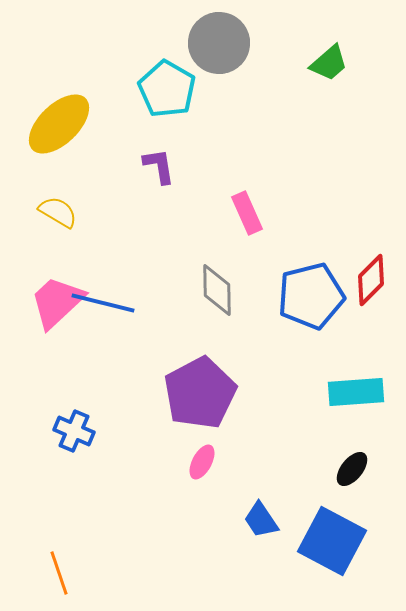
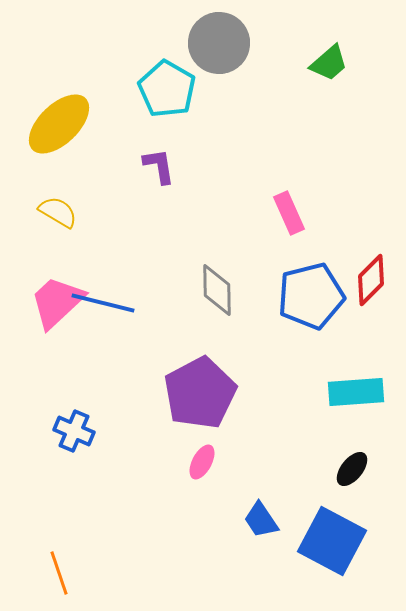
pink rectangle: moved 42 px right
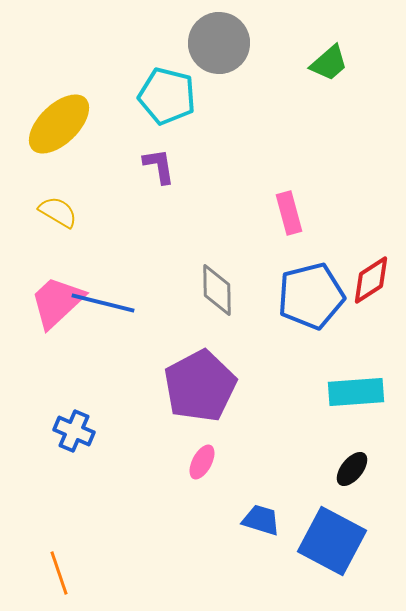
cyan pentagon: moved 7 px down; rotated 16 degrees counterclockwise
pink rectangle: rotated 9 degrees clockwise
red diamond: rotated 12 degrees clockwise
purple pentagon: moved 7 px up
blue trapezoid: rotated 141 degrees clockwise
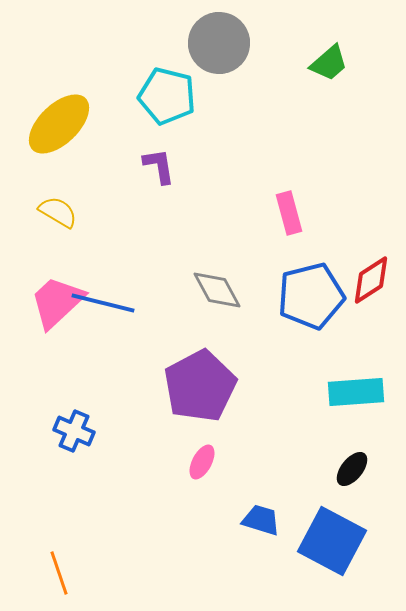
gray diamond: rotated 28 degrees counterclockwise
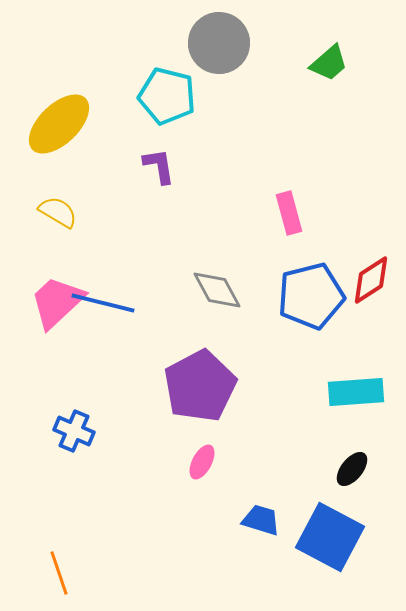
blue square: moved 2 px left, 4 px up
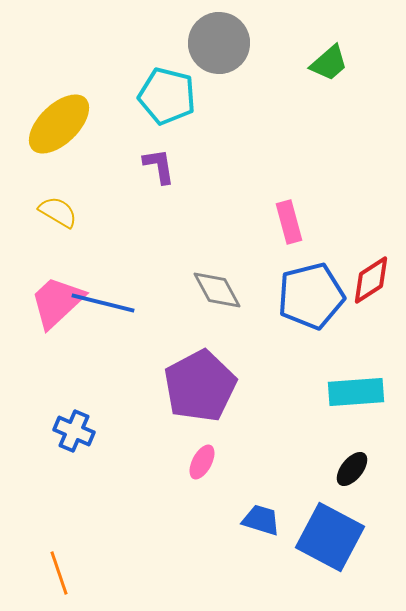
pink rectangle: moved 9 px down
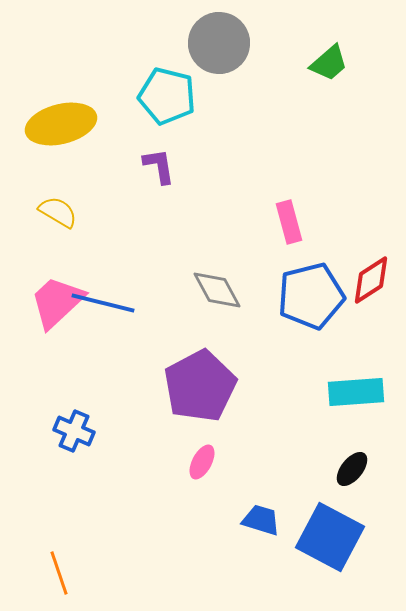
yellow ellipse: moved 2 px right; rotated 30 degrees clockwise
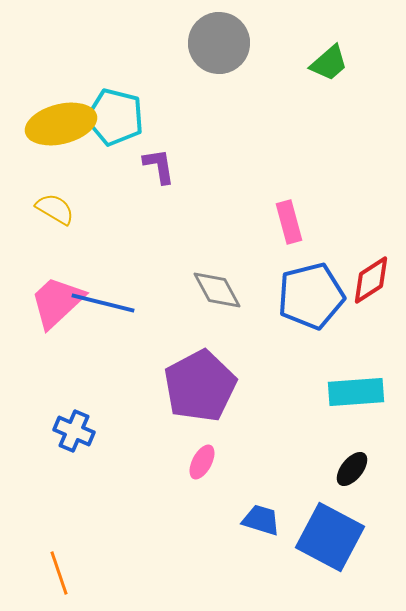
cyan pentagon: moved 52 px left, 21 px down
yellow semicircle: moved 3 px left, 3 px up
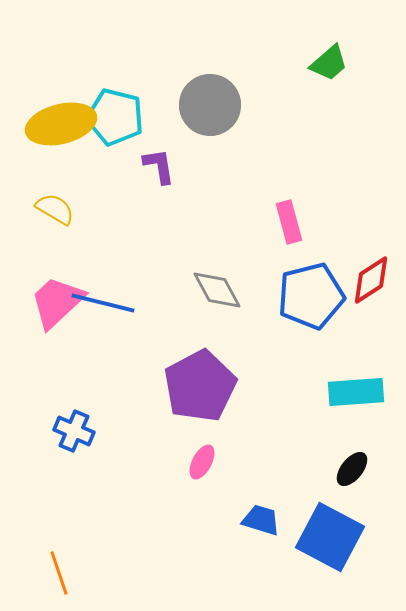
gray circle: moved 9 px left, 62 px down
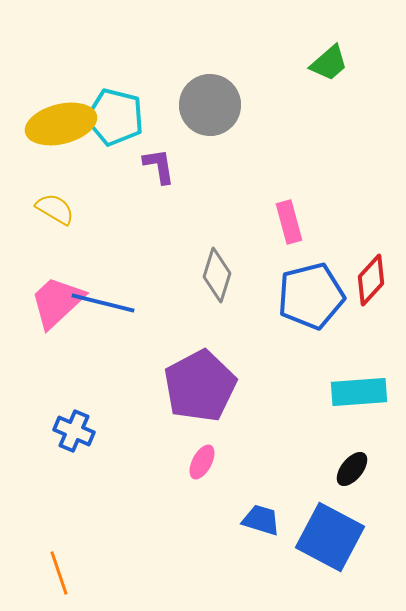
red diamond: rotated 15 degrees counterclockwise
gray diamond: moved 15 px up; rotated 46 degrees clockwise
cyan rectangle: moved 3 px right
